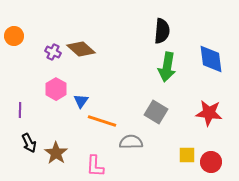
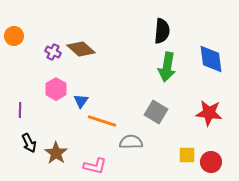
pink L-shape: rotated 80 degrees counterclockwise
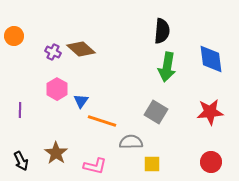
pink hexagon: moved 1 px right
red star: moved 1 px right, 1 px up; rotated 12 degrees counterclockwise
black arrow: moved 8 px left, 18 px down
yellow square: moved 35 px left, 9 px down
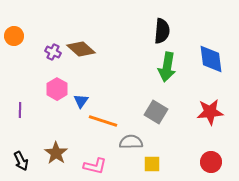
orange line: moved 1 px right
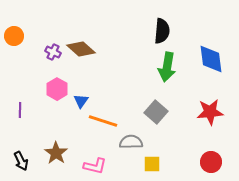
gray square: rotated 10 degrees clockwise
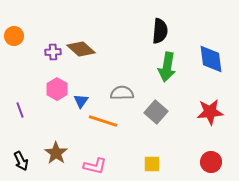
black semicircle: moved 2 px left
purple cross: rotated 28 degrees counterclockwise
purple line: rotated 21 degrees counterclockwise
gray semicircle: moved 9 px left, 49 px up
